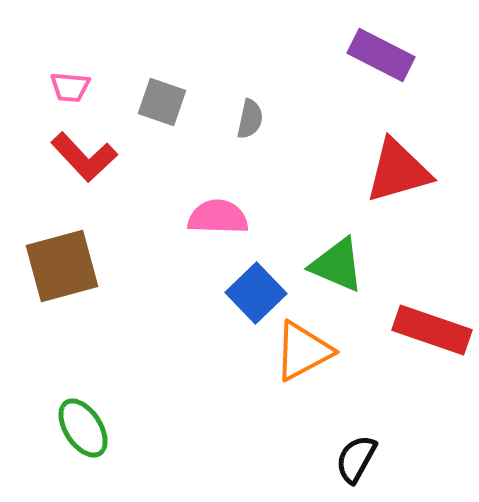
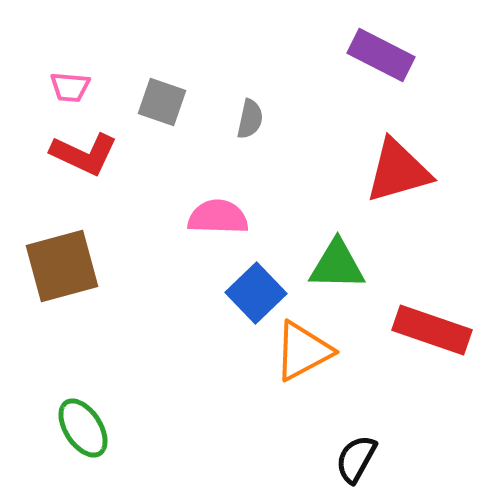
red L-shape: moved 3 px up; rotated 22 degrees counterclockwise
green triangle: rotated 22 degrees counterclockwise
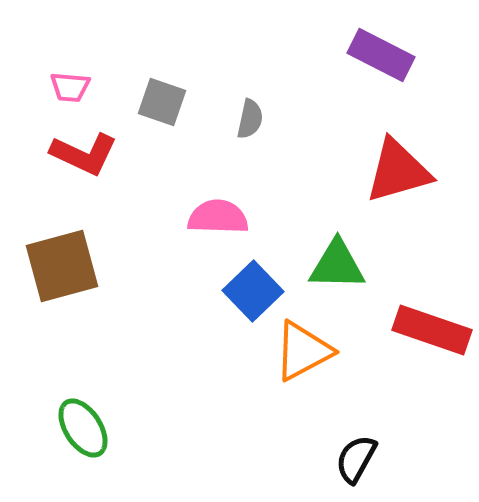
blue square: moved 3 px left, 2 px up
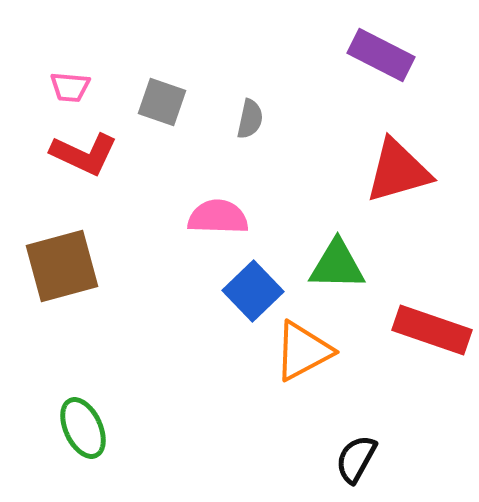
green ellipse: rotated 8 degrees clockwise
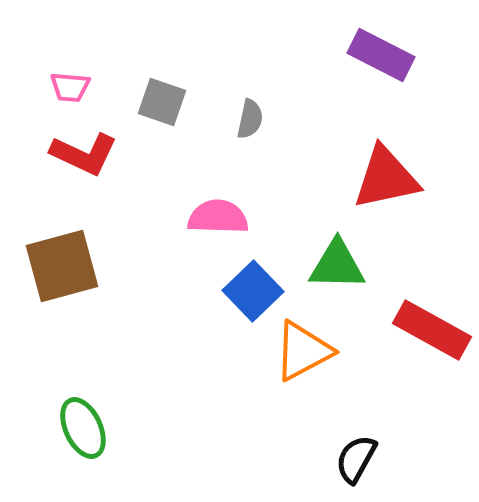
red triangle: moved 12 px left, 7 px down; rotated 4 degrees clockwise
red rectangle: rotated 10 degrees clockwise
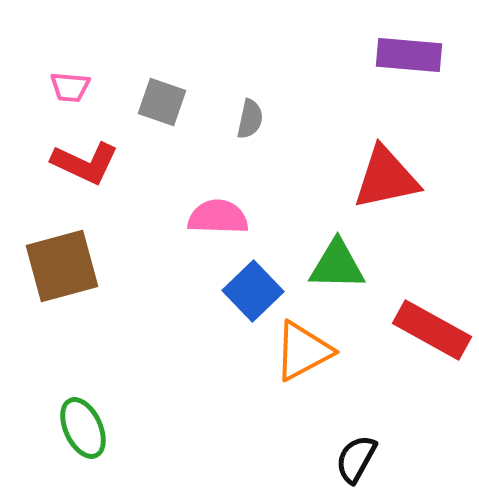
purple rectangle: moved 28 px right; rotated 22 degrees counterclockwise
red L-shape: moved 1 px right, 9 px down
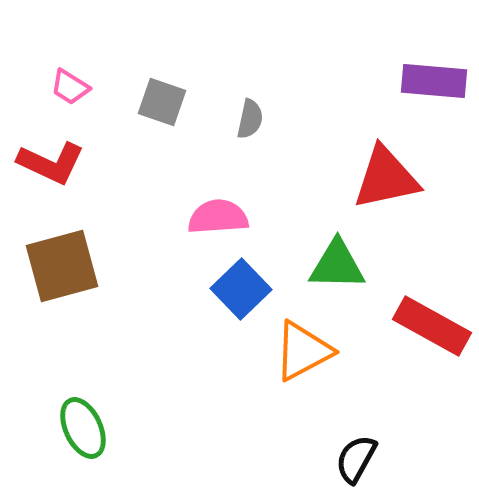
purple rectangle: moved 25 px right, 26 px down
pink trapezoid: rotated 27 degrees clockwise
red L-shape: moved 34 px left
pink semicircle: rotated 6 degrees counterclockwise
blue square: moved 12 px left, 2 px up
red rectangle: moved 4 px up
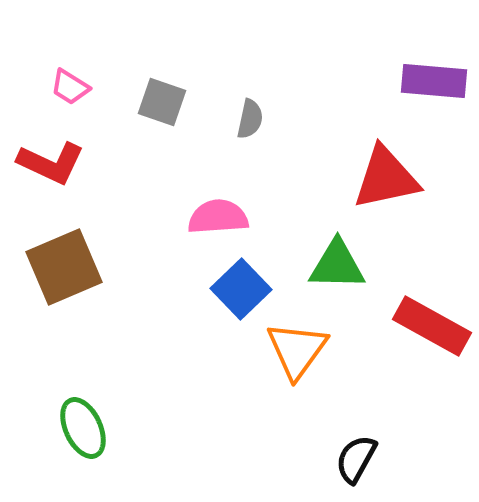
brown square: moved 2 px right, 1 px down; rotated 8 degrees counterclockwise
orange triangle: moved 6 px left, 1 px up; rotated 26 degrees counterclockwise
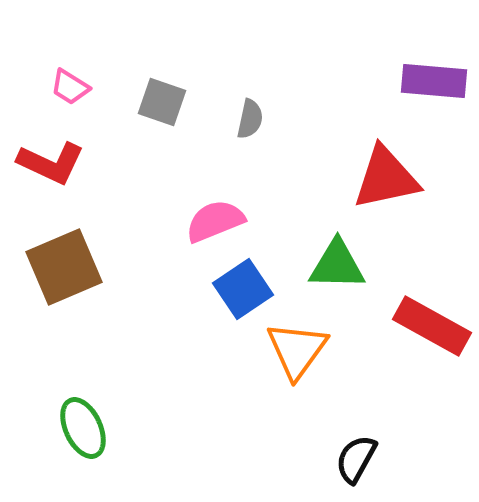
pink semicircle: moved 3 px left, 4 px down; rotated 18 degrees counterclockwise
blue square: moved 2 px right; rotated 10 degrees clockwise
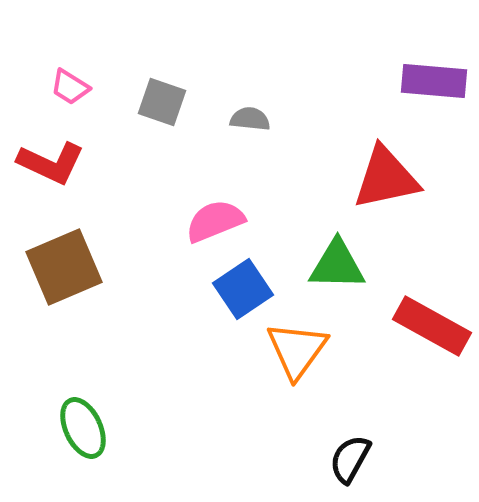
gray semicircle: rotated 96 degrees counterclockwise
black semicircle: moved 6 px left
